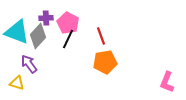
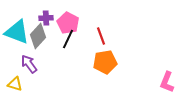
yellow triangle: moved 2 px left, 1 px down
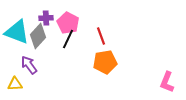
purple arrow: moved 1 px down
yellow triangle: rotated 21 degrees counterclockwise
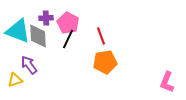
cyan triangle: moved 1 px right, 1 px up
gray diamond: rotated 45 degrees counterclockwise
yellow triangle: moved 4 px up; rotated 14 degrees counterclockwise
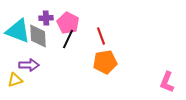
purple arrow: rotated 126 degrees clockwise
